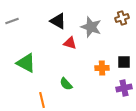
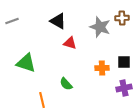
brown cross: rotated 16 degrees clockwise
gray star: moved 9 px right
green triangle: rotated 10 degrees counterclockwise
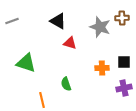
green semicircle: rotated 24 degrees clockwise
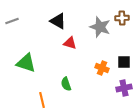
orange cross: rotated 24 degrees clockwise
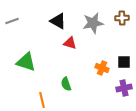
gray star: moved 7 px left, 4 px up; rotated 30 degrees counterclockwise
green triangle: moved 1 px up
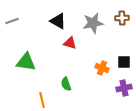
green triangle: rotated 10 degrees counterclockwise
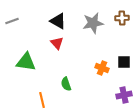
red triangle: moved 13 px left; rotated 32 degrees clockwise
purple cross: moved 7 px down
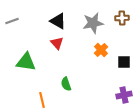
orange cross: moved 1 px left, 18 px up; rotated 24 degrees clockwise
